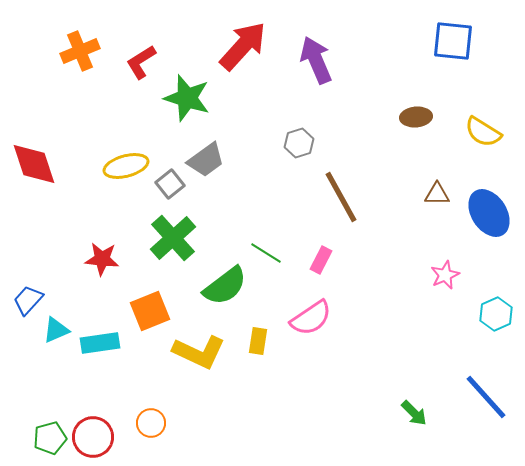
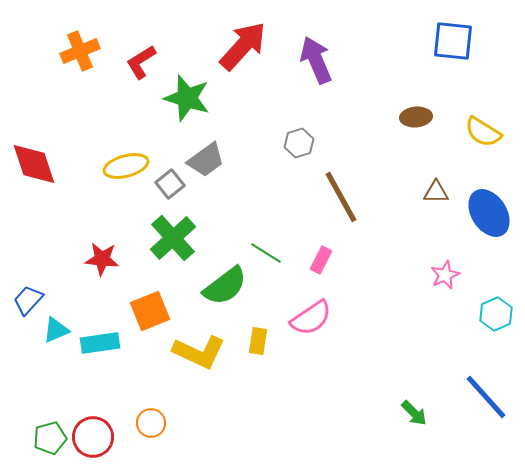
brown triangle: moved 1 px left, 2 px up
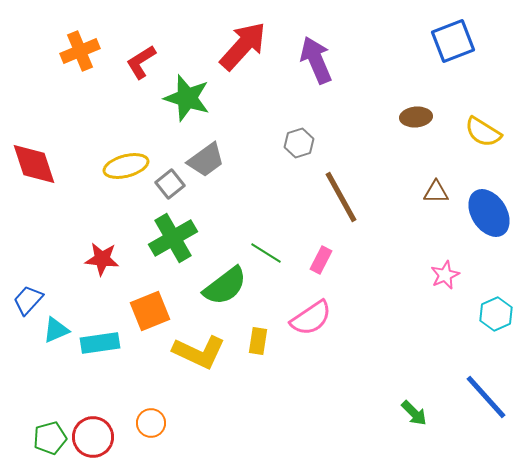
blue square: rotated 27 degrees counterclockwise
green cross: rotated 12 degrees clockwise
